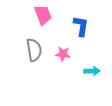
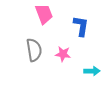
pink trapezoid: moved 1 px right, 1 px up
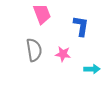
pink trapezoid: moved 2 px left
cyan arrow: moved 2 px up
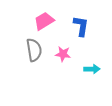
pink trapezoid: moved 2 px right, 7 px down; rotated 100 degrees counterclockwise
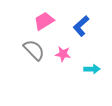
blue L-shape: rotated 140 degrees counterclockwise
gray semicircle: rotated 35 degrees counterclockwise
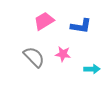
blue L-shape: rotated 130 degrees counterclockwise
gray semicircle: moved 7 px down
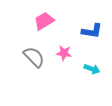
blue L-shape: moved 11 px right, 5 px down
pink star: moved 1 px right, 1 px up
cyan arrow: rotated 21 degrees clockwise
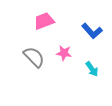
pink trapezoid: rotated 10 degrees clockwise
blue L-shape: rotated 40 degrees clockwise
cyan arrow: rotated 35 degrees clockwise
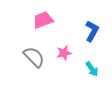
pink trapezoid: moved 1 px left, 1 px up
blue L-shape: rotated 110 degrees counterclockwise
pink star: rotated 21 degrees counterclockwise
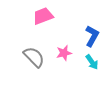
pink trapezoid: moved 4 px up
blue L-shape: moved 5 px down
cyan arrow: moved 7 px up
